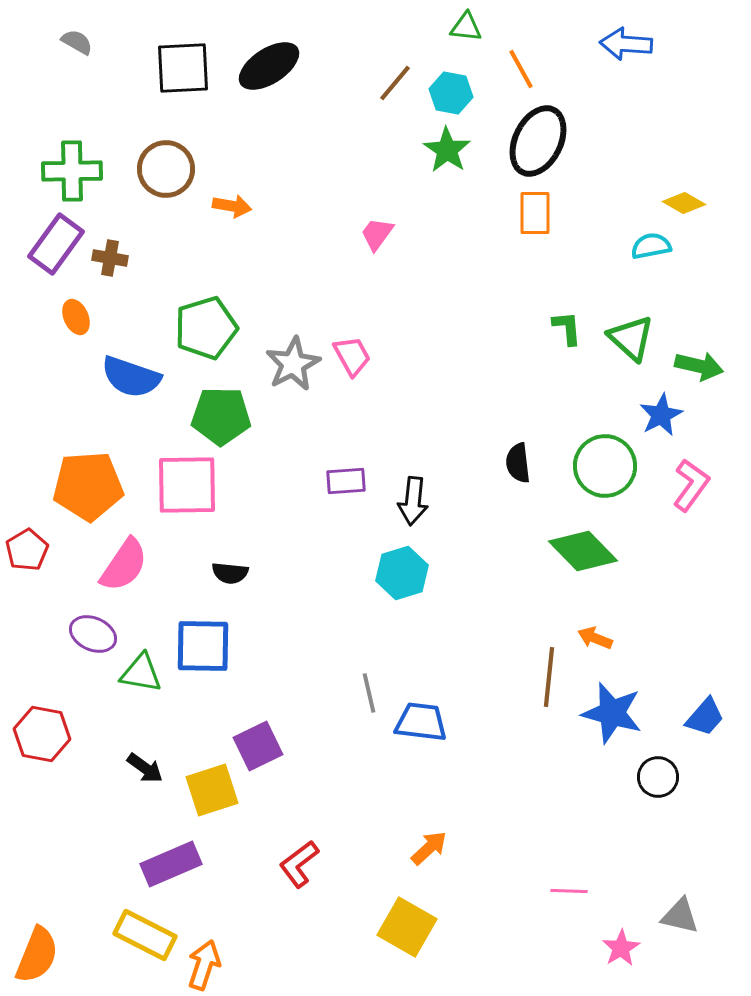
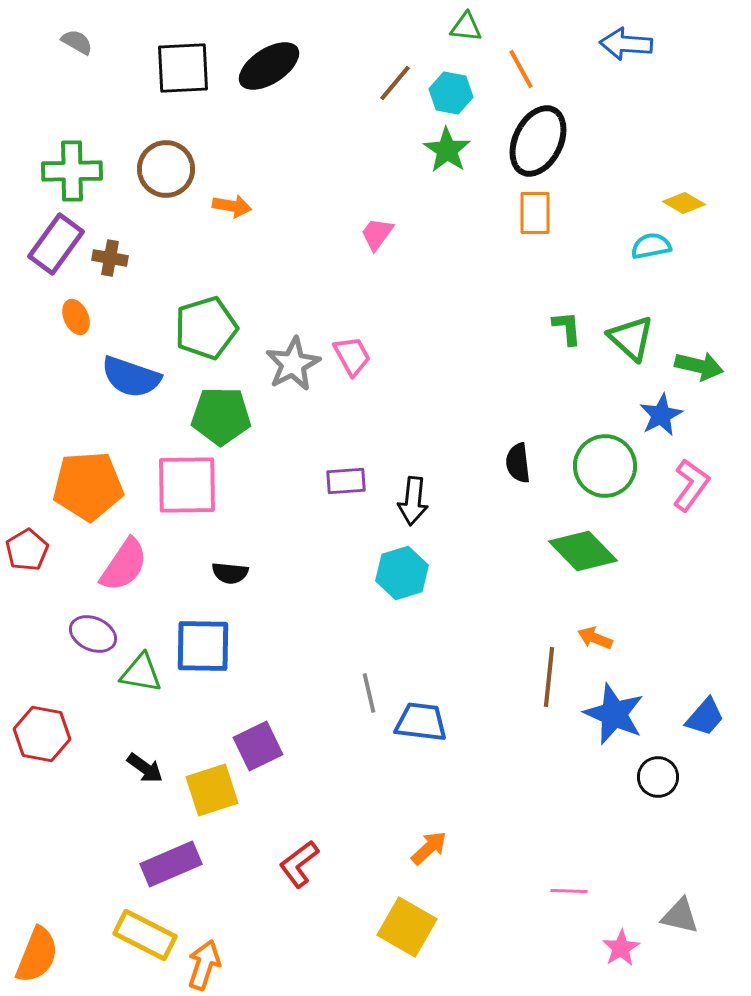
blue star at (612, 713): moved 2 px right, 1 px down; rotated 8 degrees clockwise
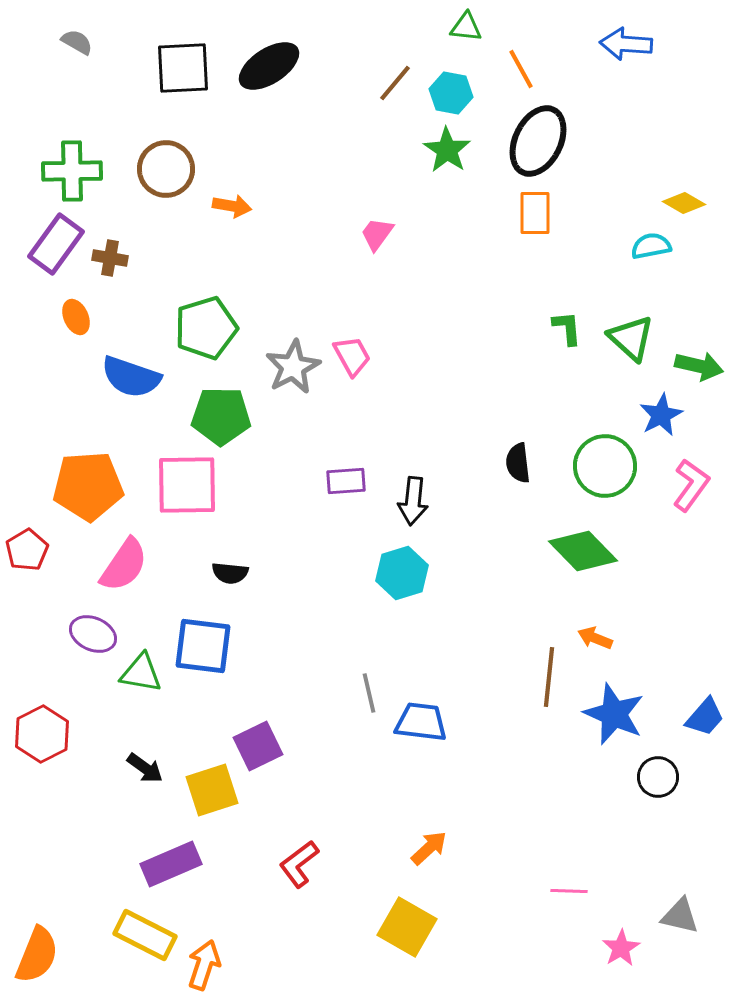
gray star at (293, 364): moved 3 px down
blue square at (203, 646): rotated 6 degrees clockwise
red hexagon at (42, 734): rotated 22 degrees clockwise
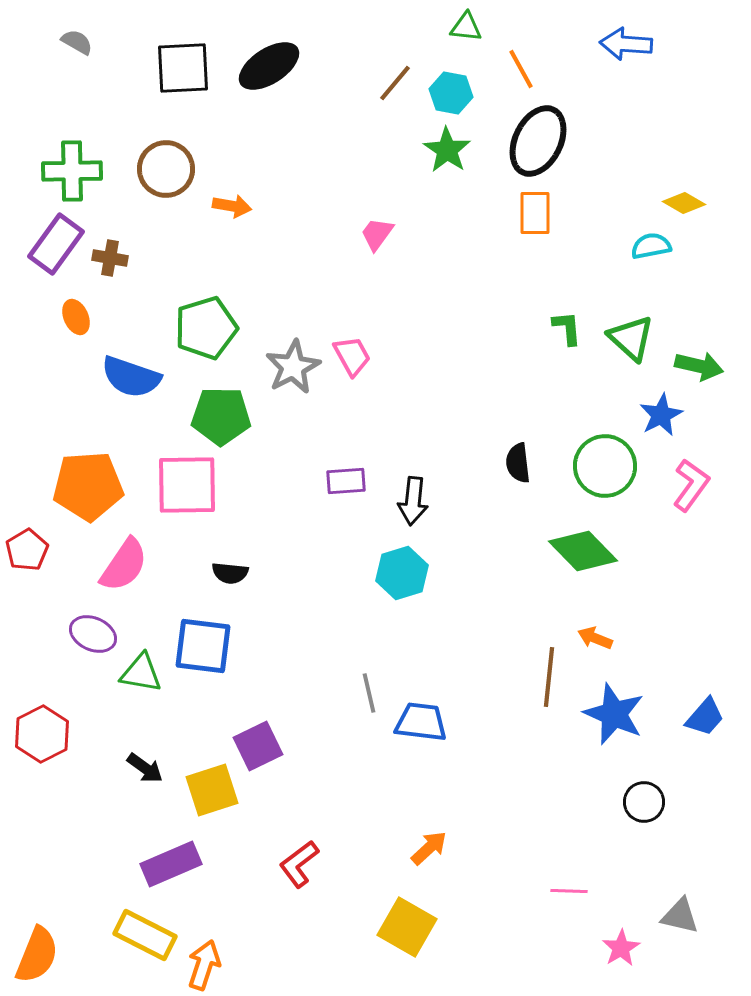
black circle at (658, 777): moved 14 px left, 25 px down
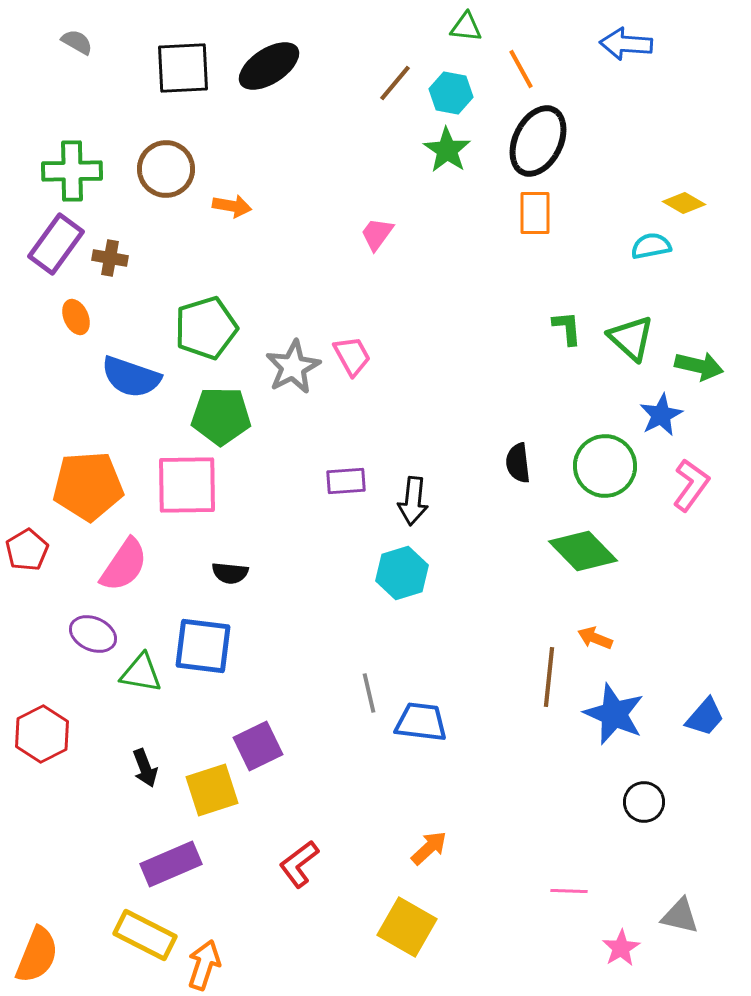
black arrow at (145, 768): rotated 33 degrees clockwise
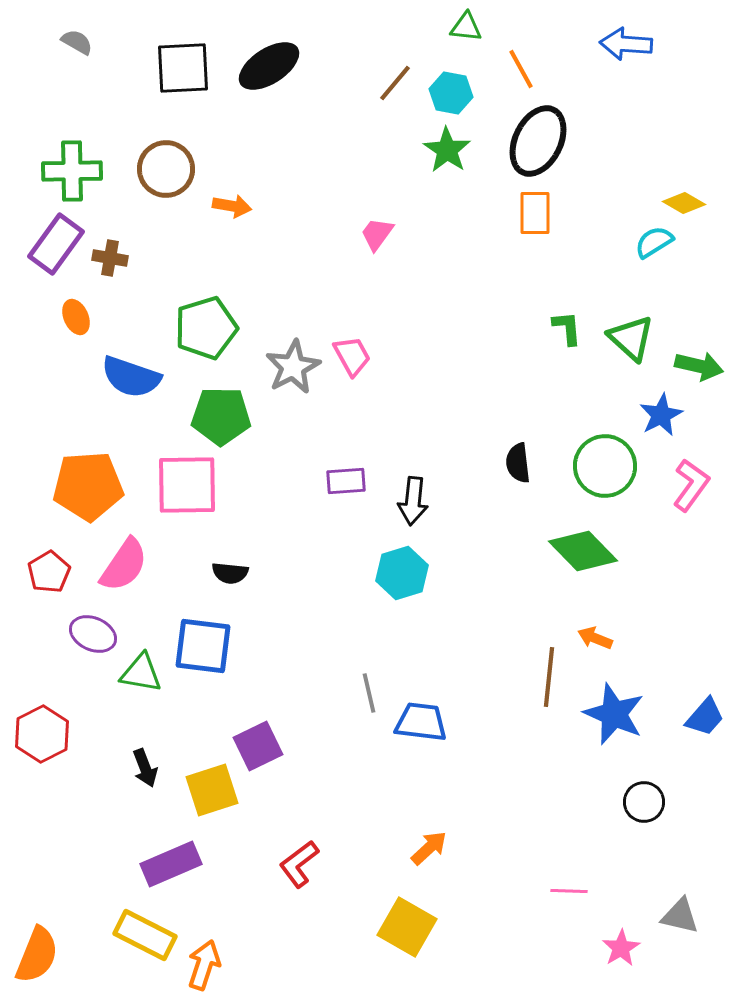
cyan semicircle at (651, 246): moved 3 px right, 4 px up; rotated 21 degrees counterclockwise
red pentagon at (27, 550): moved 22 px right, 22 px down
